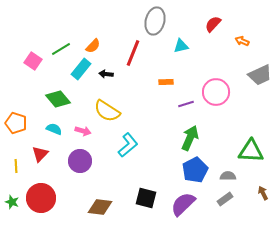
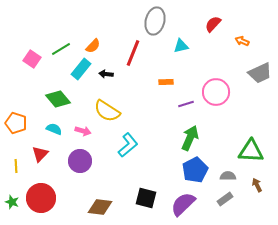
pink square: moved 1 px left, 2 px up
gray trapezoid: moved 2 px up
brown arrow: moved 6 px left, 8 px up
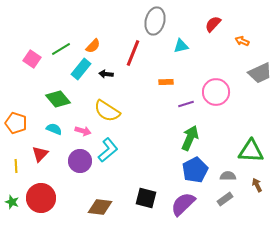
cyan L-shape: moved 20 px left, 5 px down
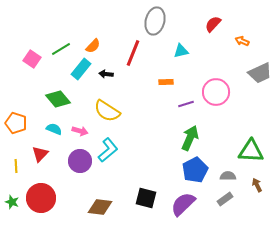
cyan triangle: moved 5 px down
pink arrow: moved 3 px left
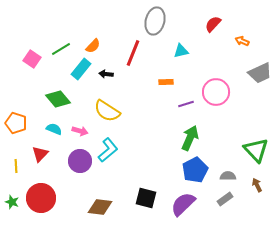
green triangle: moved 5 px right, 1 px up; rotated 44 degrees clockwise
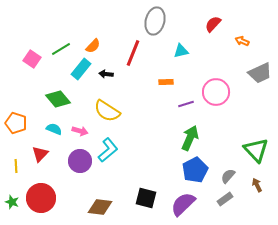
gray semicircle: rotated 49 degrees counterclockwise
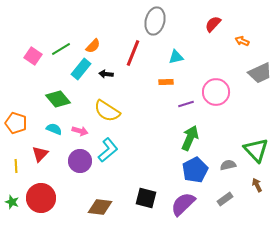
cyan triangle: moved 5 px left, 6 px down
pink square: moved 1 px right, 3 px up
gray semicircle: moved 11 px up; rotated 35 degrees clockwise
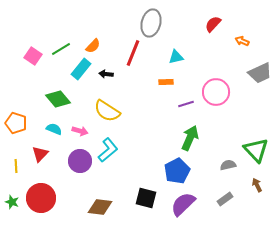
gray ellipse: moved 4 px left, 2 px down
blue pentagon: moved 18 px left, 1 px down
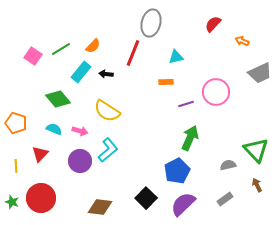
cyan rectangle: moved 3 px down
black square: rotated 30 degrees clockwise
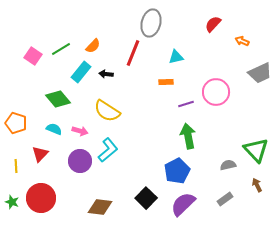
green arrow: moved 2 px left, 2 px up; rotated 35 degrees counterclockwise
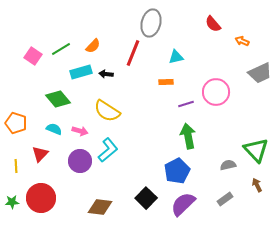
red semicircle: rotated 84 degrees counterclockwise
cyan rectangle: rotated 35 degrees clockwise
green star: rotated 24 degrees counterclockwise
